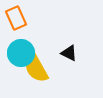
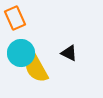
orange rectangle: moved 1 px left
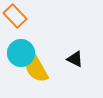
orange rectangle: moved 2 px up; rotated 20 degrees counterclockwise
black triangle: moved 6 px right, 6 px down
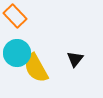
cyan circle: moved 4 px left
black triangle: rotated 42 degrees clockwise
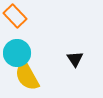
black triangle: rotated 12 degrees counterclockwise
yellow semicircle: moved 9 px left, 8 px down
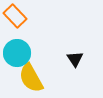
yellow semicircle: moved 4 px right, 2 px down
